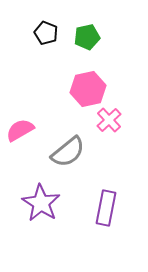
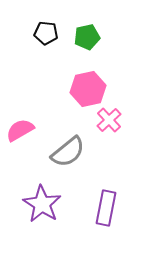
black pentagon: rotated 15 degrees counterclockwise
purple star: moved 1 px right, 1 px down
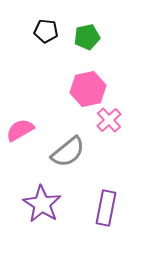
black pentagon: moved 2 px up
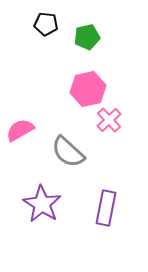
black pentagon: moved 7 px up
gray semicircle: rotated 81 degrees clockwise
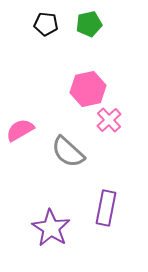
green pentagon: moved 2 px right, 13 px up
purple star: moved 9 px right, 24 px down
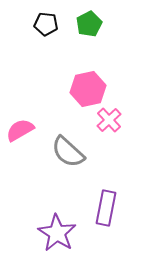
green pentagon: rotated 15 degrees counterclockwise
purple star: moved 6 px right, 5 px down
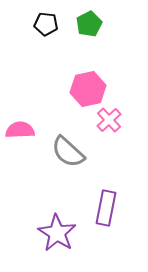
pink semicircle: rotated 28 degrees clockwise
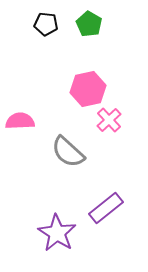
green pentagon: rotated 15 degrees counterclockwise
pink semicircle: moved 9 px up
purple rectangle: rotated 40 degrees clockwise
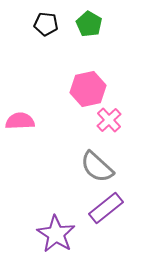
gray semicircle: moved 29 px right, 15 px down
purple star: moved 1 px left, 1 px down
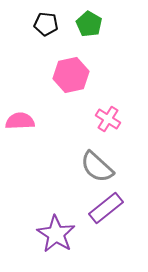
pink hexagon: moved 17 px left, 14 px up
pink cross: moved 1 px left, 1 px up; rotated 15 degrees counterclockwise
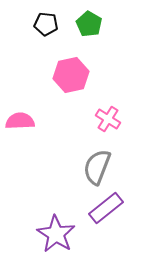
gray semicircle: rotated 69 degrees clockwise
